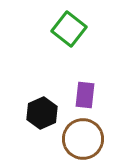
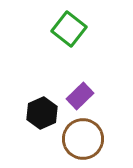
purple rectangle: moved 5 px left, 1 px down; rotated 40 degrees clockwise
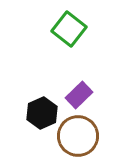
purple rectangle: moved 1 px left, 1 px up
brown circle: moved 5 px left, 3 px up
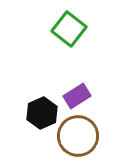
purple rectangle: moved 2 px left, 1 px down; rotated 12 degrees clockwise
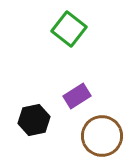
black hexagon: moved 8 px left, 7 px down; rotated 12 degrees clockwise
brown circle: moved 24 px right
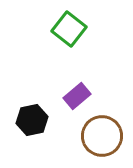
purple rectangle: rotated 8 degrees counterclockwise
black hexagon: moved 2 px left
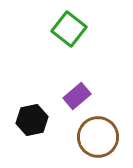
brown circle: moved 4 px left, 1 px down
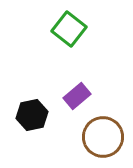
black hexagon: moved 5 px up
brown circle: moved 5 px right
